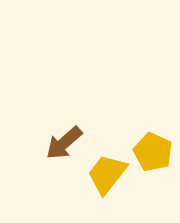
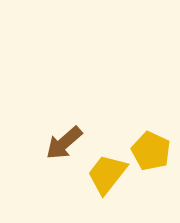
yellow pentagon: moved 2 px left, 1 px up
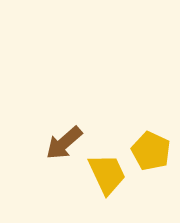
yellow trapezoid: rotated 117 degrees clockwise
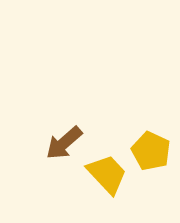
yellow trapezoid: rotated 18 degrees counterclockwise
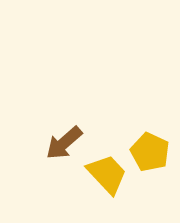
yellow pentagon: moved 1 px left, 1 px down
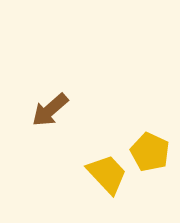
brown arrow: moved 14 px left, 33 px up
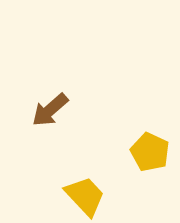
yellow trapezoid: moved 22 px left, 22 px down
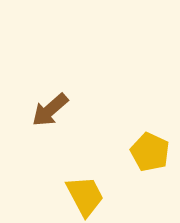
yellow trapezoid: rotated 15 degrees clockwise
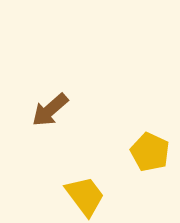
yellow trapezoid: rotated 9 degrees counterclockwise
